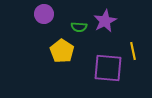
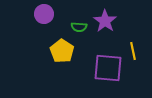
purple star: rotated 10 degrees counterclockwise
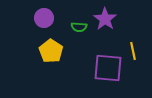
purple circle: moved 4 px down
purple star: moved 2 px up
yellow pentagon: moved 11 px left
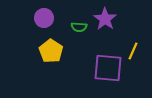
yellow line: rotated 36 degrees clockwise
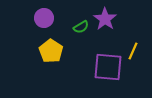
green semicircle: moved 2 px right; rotated 35 degrees counterclockwise
purple square: moved 1 px up
